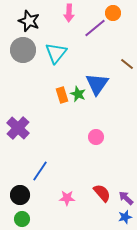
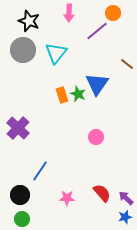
purple line: moved 2 px right, 3 px down
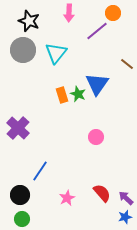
pink star: rotated 28 degrees counterclockwise
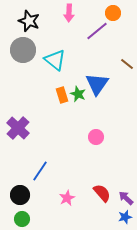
cyan triangle: moved 1 px left, 7 px down; rotated 30 degrees counterclockwise
